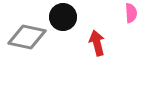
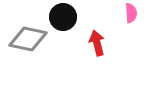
gray diamond: moved 1 px right, 2 px down
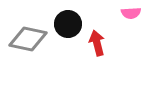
pink semicircle: rotated 90 degrees clockwise
black circle: moved 5 px right, 7 px down
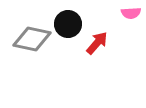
gray diamond: moved 4 px right
red arrow: rotated 55 degrees clockwise
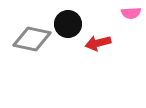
red arrow: moved 1 px right; rotated 145 degrees counterclockwise
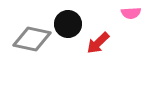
red arrow: rotated 30 degrees counterclockwise
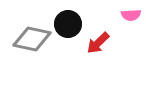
pink semicircle: moved 2 px down
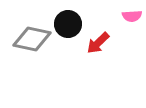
pink semicircle: moved 1 px right, 1 px down
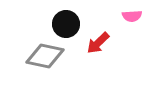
black circle: moved 2 px left
gray diamond: moved 13 px right, 17 px down
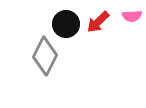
red arrow: moved 21 px up
gray diamond: rotated 75 degrees counterclockwise
